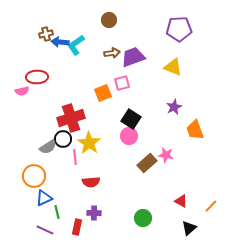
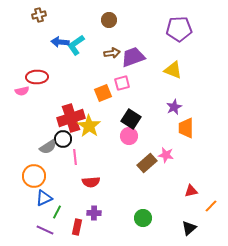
brown cross: moved 7 px left, 19 px up
yellow triangle: moved 3 px down
orange trapezoid: moved 9 px left, 2 px up; rotated 20 degrees clockwise
yellow star: moved 17 px up
red triangle: moved 10 px right, 10 px up; rotated 40 degrees counterclockwise
green line: rotated 40 degrees clockwise
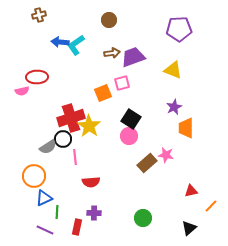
green line: rotated 24 degrees counterclockwise
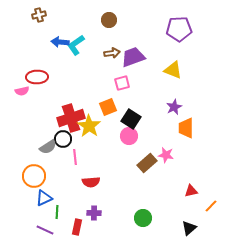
orange square: moved 5 px right, 14 px down
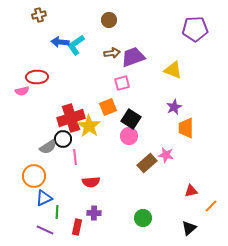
purple pentagon: moved 16 px right
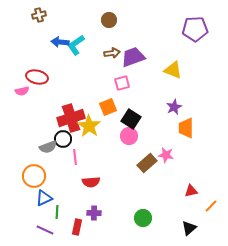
red ellipse: rotated 15 degrees clockwise
gray semicircle: rotated 12 degrees clockwise
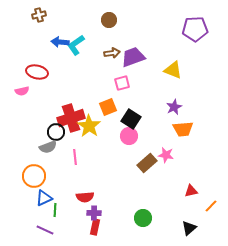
red ellipse: moved 5 px up
orange trapezoid: moved 3 px left, 1 px down; rotated 95 degrees counterclockwise
black circle: moved 7 px left, 7 px up
red semicircle: moved 6 px left, 15 px down
green line: moved 2 px left, 2 px up
red rectangle: moved 18 px right
